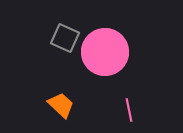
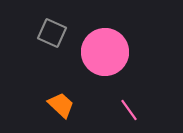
gray square: moved 13 px left, 5 px up
pink line: rotated 25 degrees counterclockwise
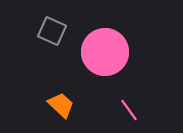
gray square: moved 2 px up
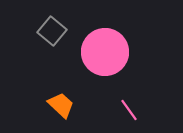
gray square: rotated 16 degrees clockwise
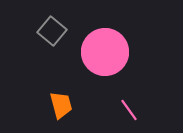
orange trapezoid: rotated 32 degrees clockwise
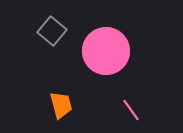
pink circle: moved 1 px right, 1 px up
pink line: moved 2 px right
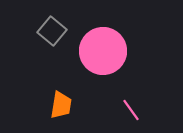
pink circle: moved 3 px left
orange trapezoid: rotated 24 degrees clockwise
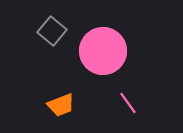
orange trapezoid: rotated 60 degrees clockwise
pink line: moved 3 px left, 7 px up
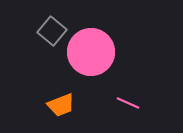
pink circle: moved 12 px left, 1 px down
pink line: rotated 30 degrees counterclockwise
